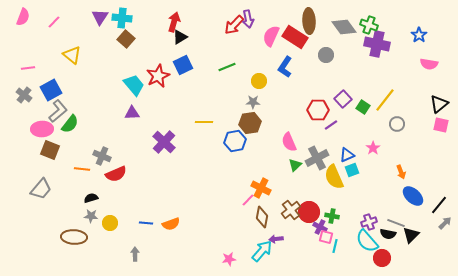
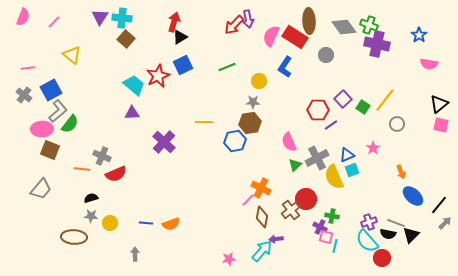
cyan trapezoid at (134, 85): rotated 10 degrees counterclockwise
red circle at (309, 212): moved 3 px left, 13 px up
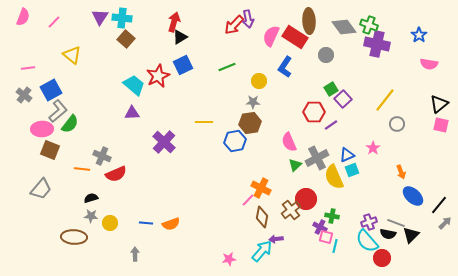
green square at (363, 107): moved 32 px left, 18 px up; rotated 24 degrees clockwise
red hexagon at (318, 110): moved 4 px left, 2 px down
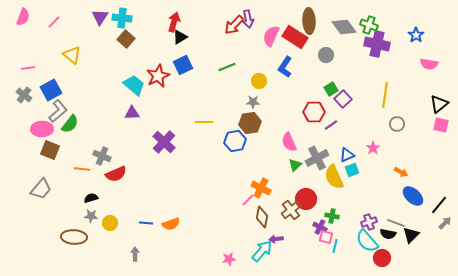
blue star at (419, 35): moved 3 px left
yellow line at (385, 100): moved 5 px up; rotated 30 degrees counterclockwise
orange arrow at (401, 172): rotated 40 degrees counterclockwise
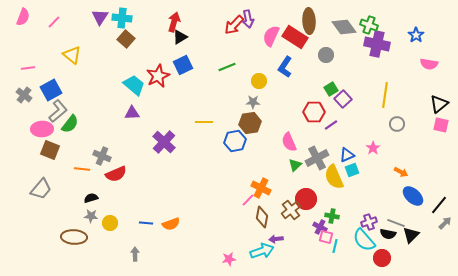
cyan semicircle at (367, 241): moved 3 px left, 1 px up
cyan arrow at (262, 251): rotated 30 degrees clockwise
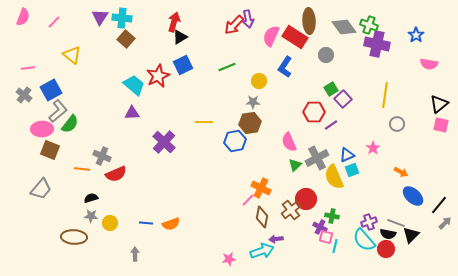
red circle at (382, 258): moved 4 px right, 9 px up
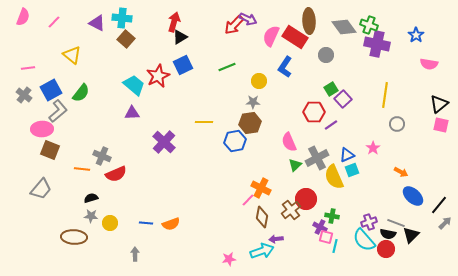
purple triangle at (100, 17): moved 3 px left, 6 px down; rotated 36 degrees counterclockwise
purple arrow at (248, 19): rotated 54 degrees counterclockwise
green semicircle at (70, 124): moved 11 px right, 31 px up
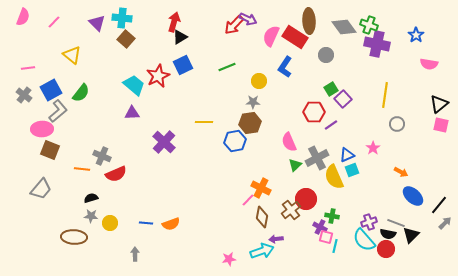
purple triangle at (97, 23): rotated 18 degrees clockwise
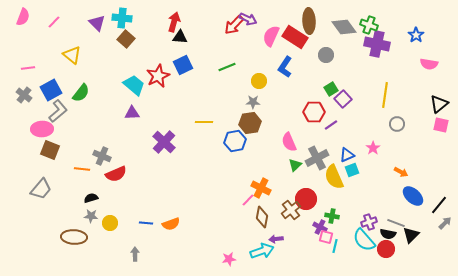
black triangle at (180, 37): rotated 35 degrees clockwise
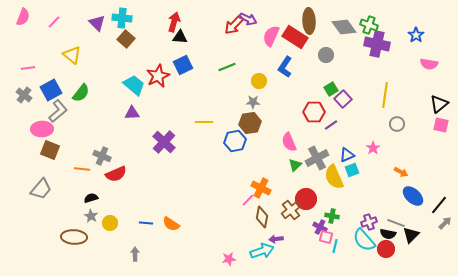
gray star at (91, 216): rotated 24 degrees clockwise
orange semicircle at (171, 224): rotated 54 degrees clockwise
